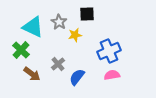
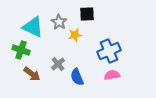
green cross: rotated 24 degrees counterclockwise
blue semicircle: rotated 60 degrees counterclockwise
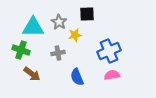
cyan triangle: rotated 25 degrees counterclockwise
gray cross: moved 11 px up; rotated 32 degrees clockwise
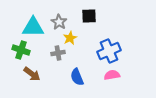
black square: moved 2 px right, 2 px down
yellow star: moved 5 px left, 3 px down; rotated 16 degrees counterclockwise
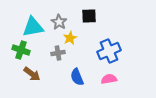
cyan triangle: rotated 10 degrees counterclockwise
pink semicircle: moved 3 px left, 4 px down
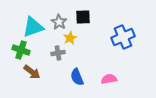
black square: moved 6 px left, 1 px down
cyan triangle: rotated 10 degrees counterclockwise
blue cross: moved 14 px right, 14 px up
brown arrow: moved 2 px up
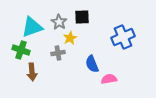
black square: moved 1 px left
cyan triangle: moved 1 px left
brown arrow: rotated 48 degrees clockwise
blue semicircle: moved 15 px right, 13 px up
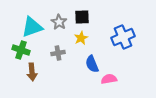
yellow star: moved 11 px right
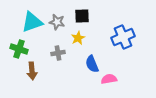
black square: moved 1 px up
gray star: moved 2 px left; rotated 21 degrees counterclockwise
cyan triangle: moved 5 px up
yellow star: moved 3 px left
green cross: moved 2 px left, 1 px up
brown arrow: moved 1 px up
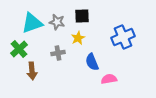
cyan triangle: moved 1 px down
green cross: rotated 30 degrees clockwise
blue semicircle: moved 2 px up
